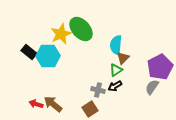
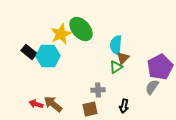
green triangle: moved 3 px up
black arrow: moved 9 px right, 20 px down; rotated 48 degrees counterclockwise
gray cross: rotated 16 degrees counterclockwise
brown square: rotated 21 degrees clockwise
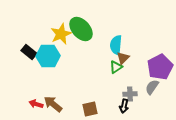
gray cross: moved 32 px right, 4 px down
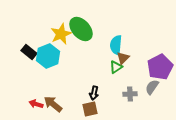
cyan hexagon: rotated 20 degrees counterclockwise
black arrow: moved 30 px left, 13 px up
